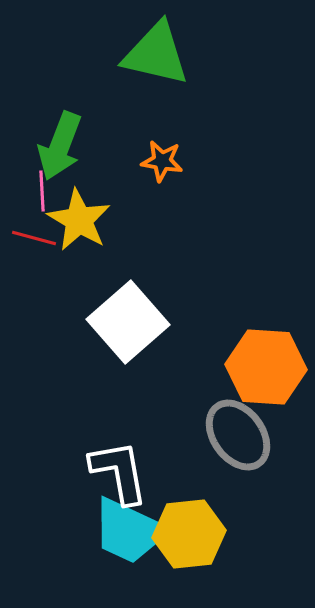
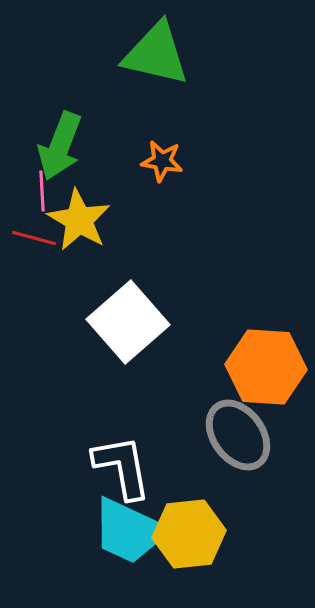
white L-shape: moved 3 px right, 5 px up
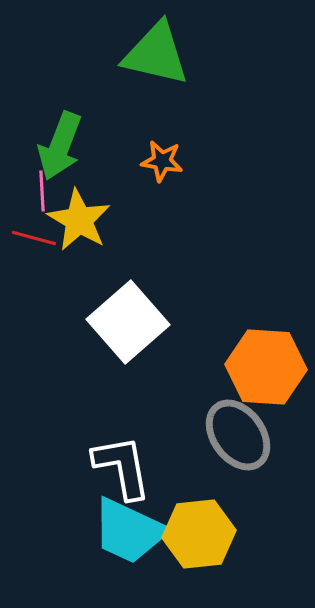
yellow hexagon: moved 10 px right
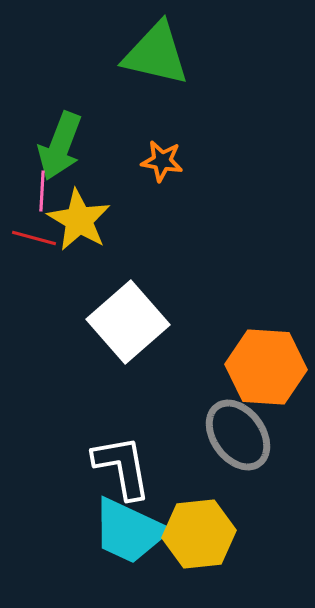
pink line: rotated 6 degrees clockwise
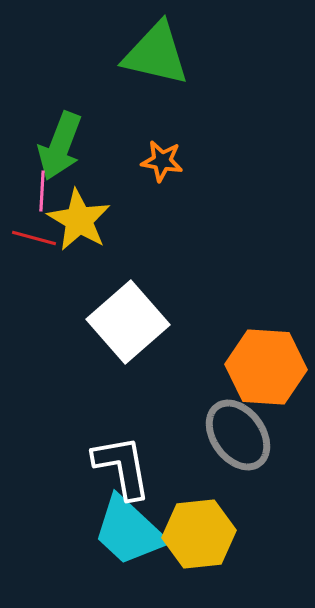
cyan trapezoid: rotated 18 degrees clockwise
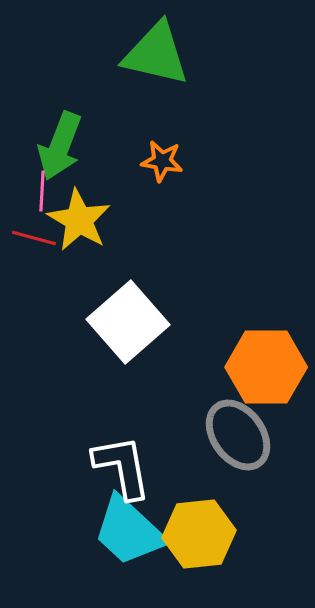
orange hexagon: rotated 4 degrees counterclockwise
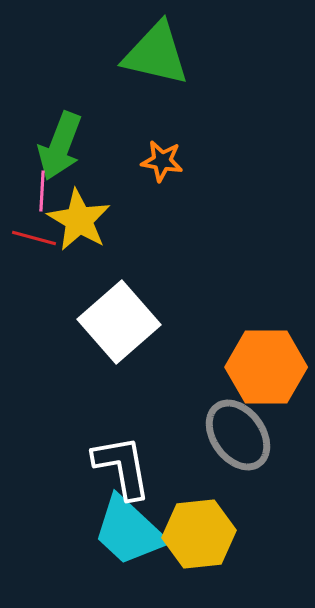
white square: moved 9 px left
